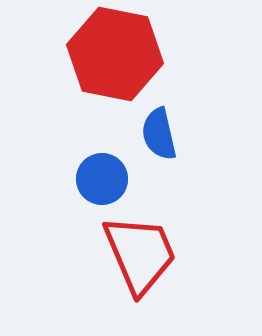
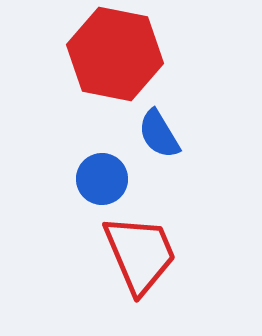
blue semicircle: rotated 18 degrees counterclockwise
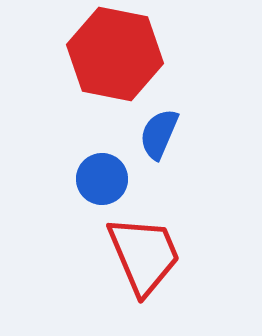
blue semicircle: rotated 54 degrees clockwise
red trapezoid: moved 4 px right, 1 px down
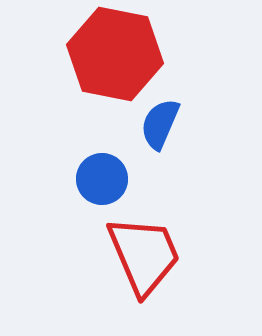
blue semicircle: moved 1 px right, 10 px up
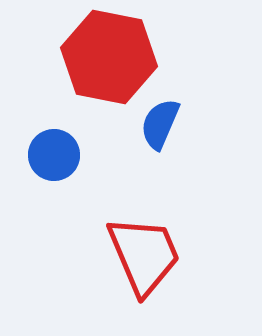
red hexagon: moved 6 px left, 3 px down
blue circle: moved 48 px left, 24 px up
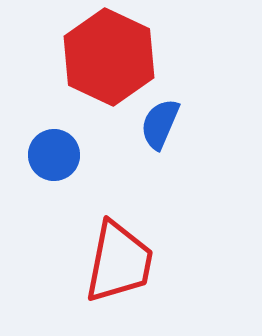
red hexagon: rotated 14 degrees clockwise
red trapezoid: moved 25 px left, 7 px down; rotated 34 degrees clockwise
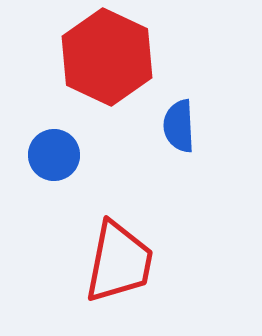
red hexagon: moved 2 px left
blue semicircle: moved 19 px right, 2 px down; rotated 26 degrees counterclockwise
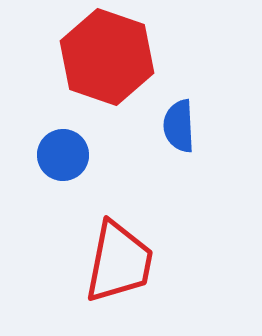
red hexagon: rotated 6 degrees counterclockwise
blue circle: moved 9 px right
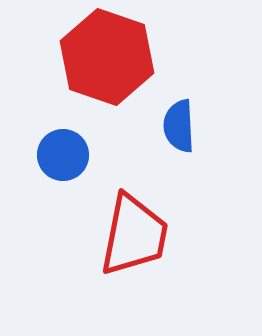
red trapezoid: moved 15 px right, 27 px up
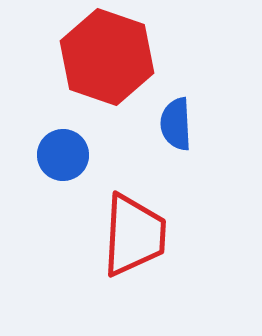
blue semicircle: moved 3 px left, 2 px up
red trapezoid: rotated 8 degrees counterclockwise
